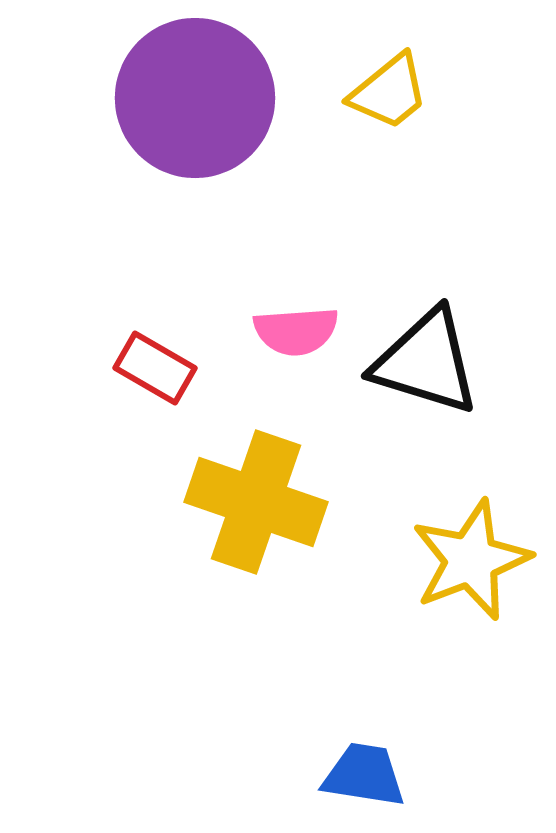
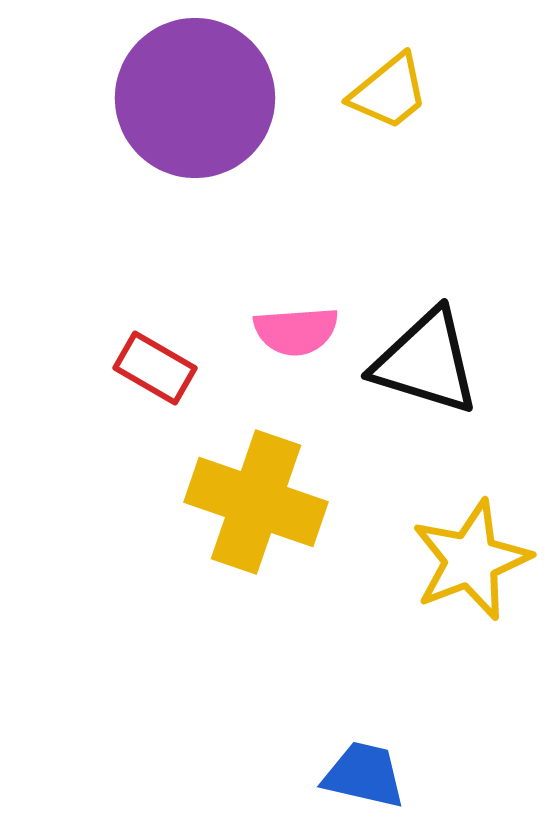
blue trapezoid: rotated 4 degrees clockwise
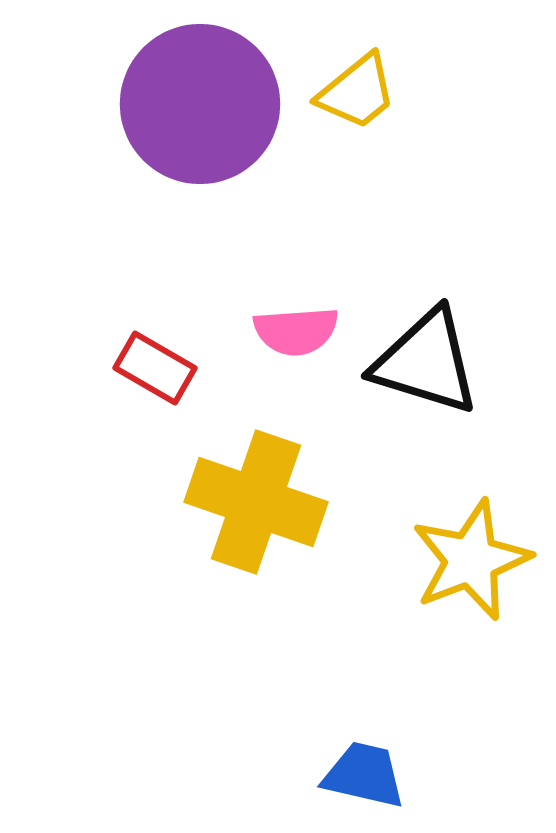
yellow trapezoid: moved 32 px left
purple circle: moved 5 px right, 6 px down
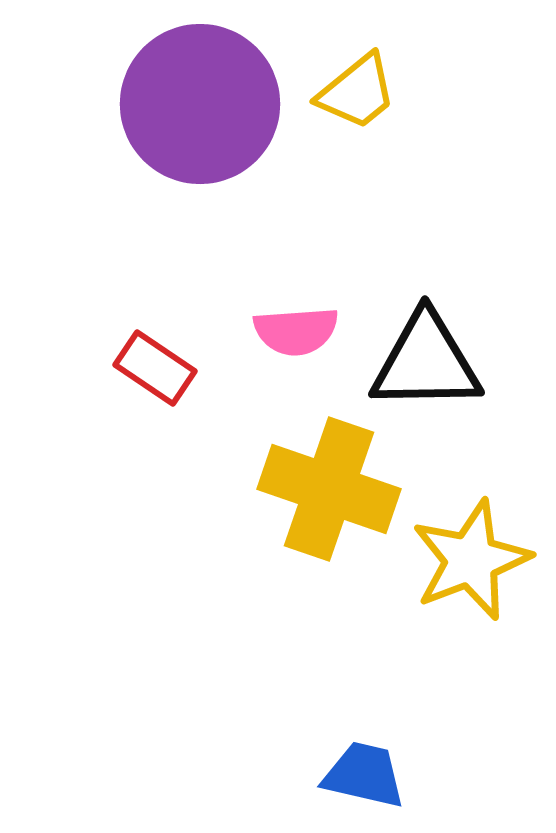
black triangle: rotated 18 degrees counterclockwise
red rectangle: rotated 4 degrees clockwise
yellow cross: moved 73 px right, 13 px up
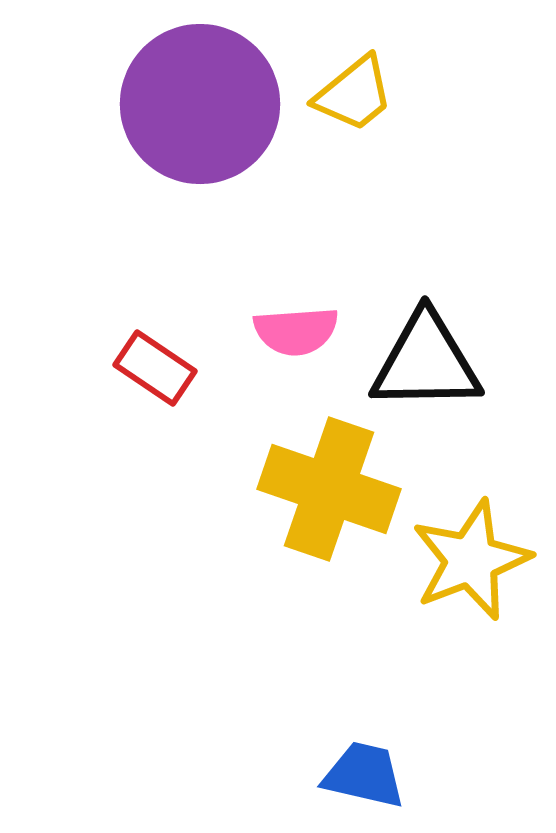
yellow trapezoid: moved 3 px left, 2 px down
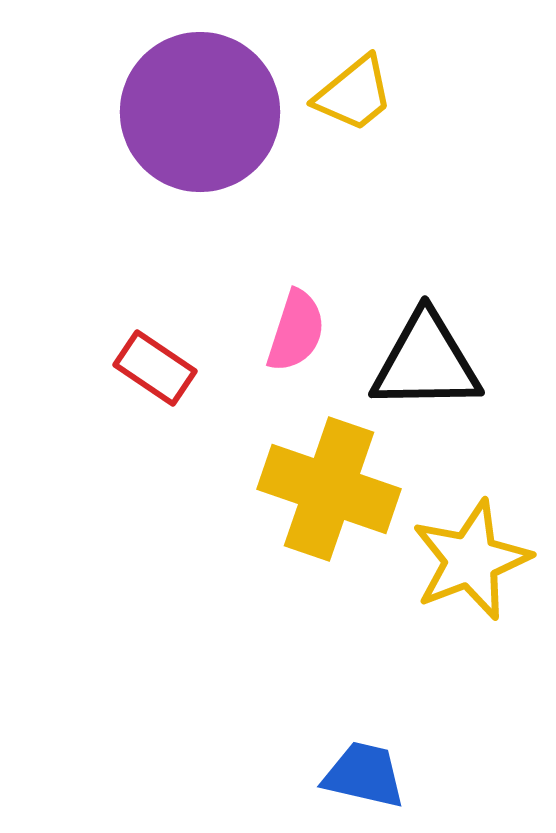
purple circle: moved 8 px down
pink semicircle: rotated 68 degrees counterclockwise
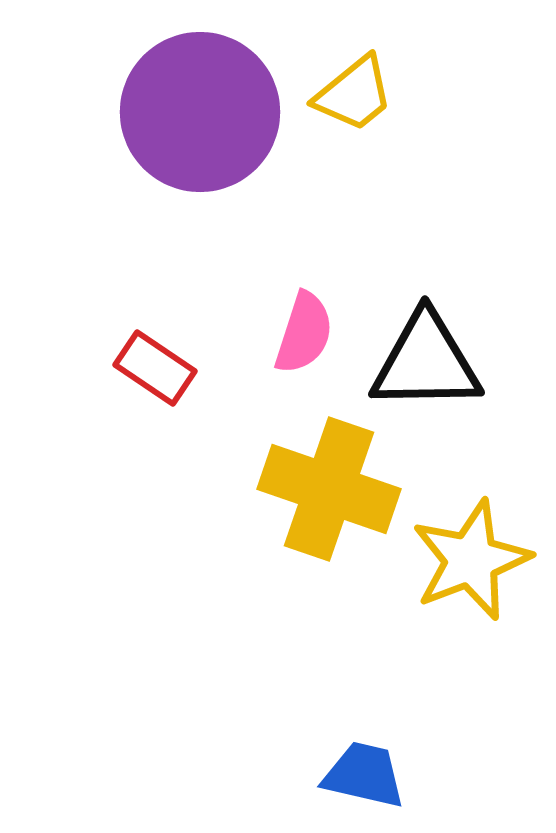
pink semicircle: moved 8 px right, 2 px down
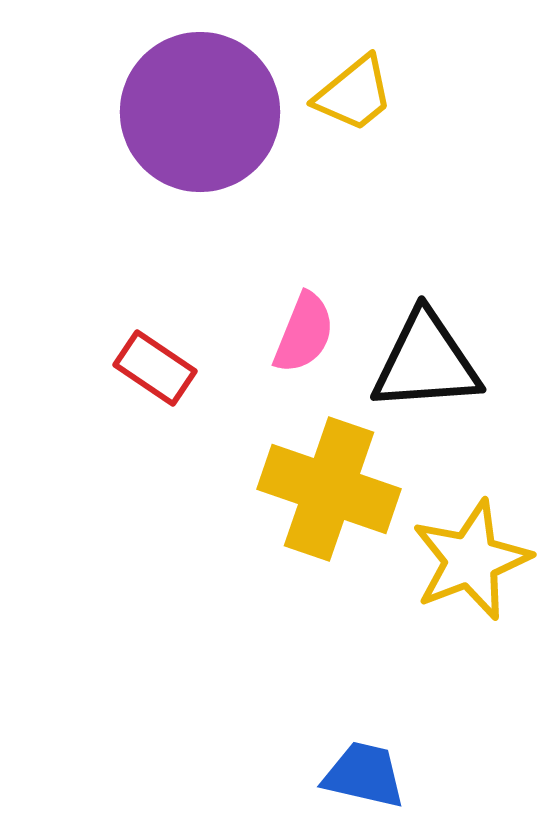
pink semicircle: rotated 4 degrees clockwise
black triangle: rotated 3 degrees counterclockwise
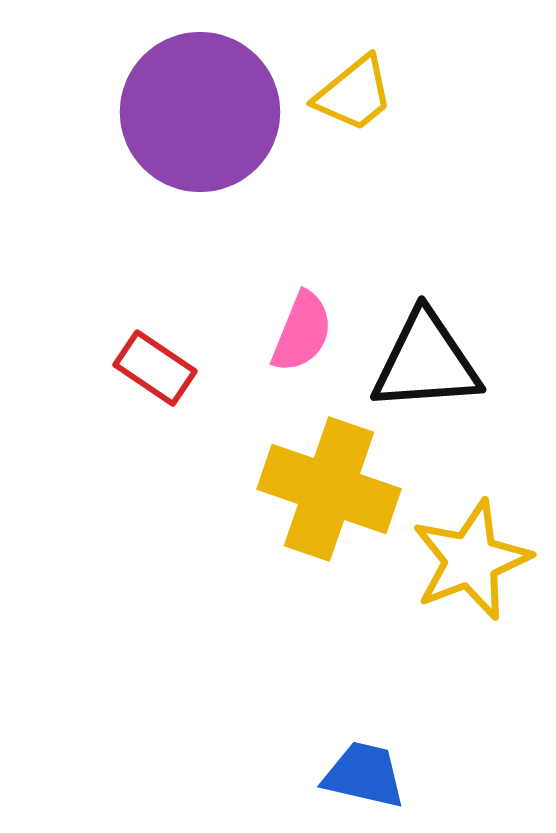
pink semicircle: moved 2 px left, 1 px up
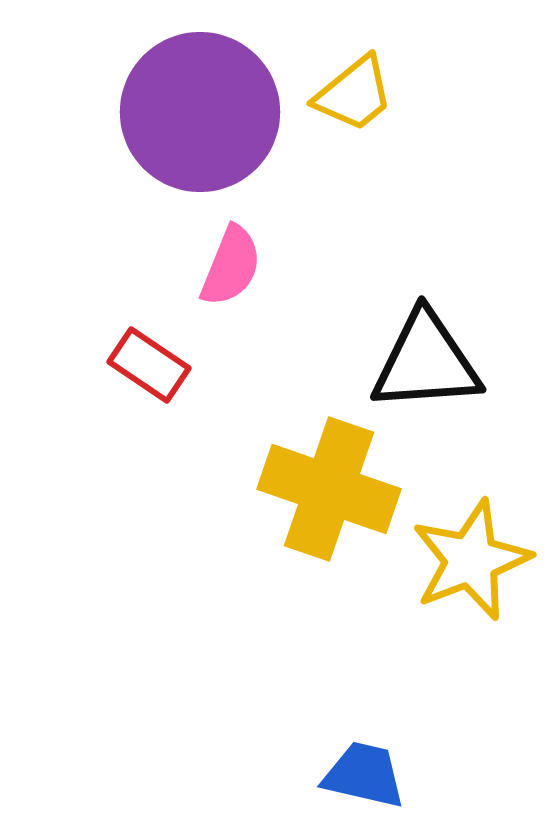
pink semicircle: moved 71 px left, 66 px up
red rectangle: moved 6 px left, 3 px up
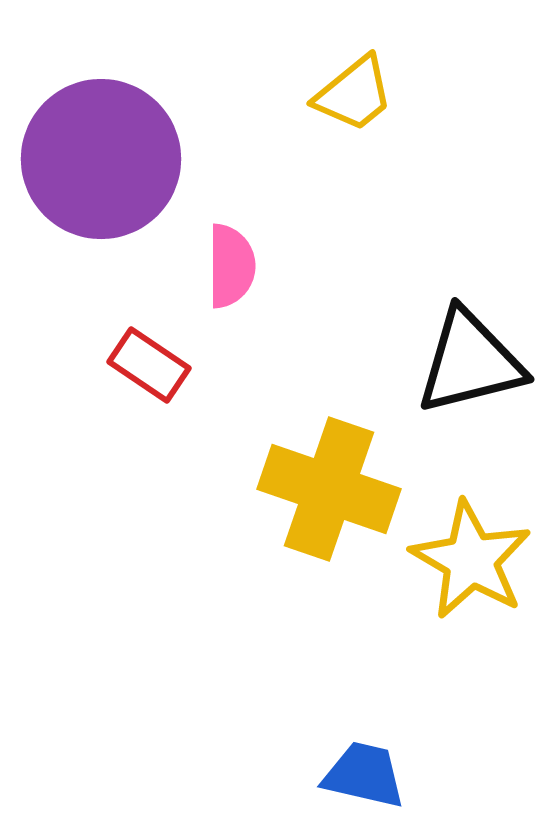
purple circle: moved 99 px left, 47 px down
pink semicircle: rotated 22 degrees counterclockwise
black triangle: moved 44 px right; rotated 10 degrees counterclockwise
yellow star: rotated 21 degrees counterclockwise
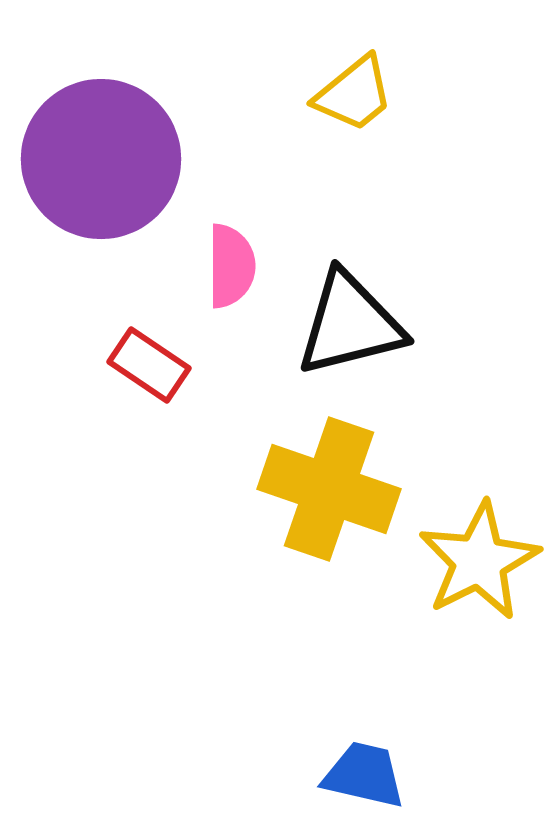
black triangle: moved 120 px left, 38 px up
yellow star: moved 8 px right, 1 px down; rotated 15 degrees clockwise
